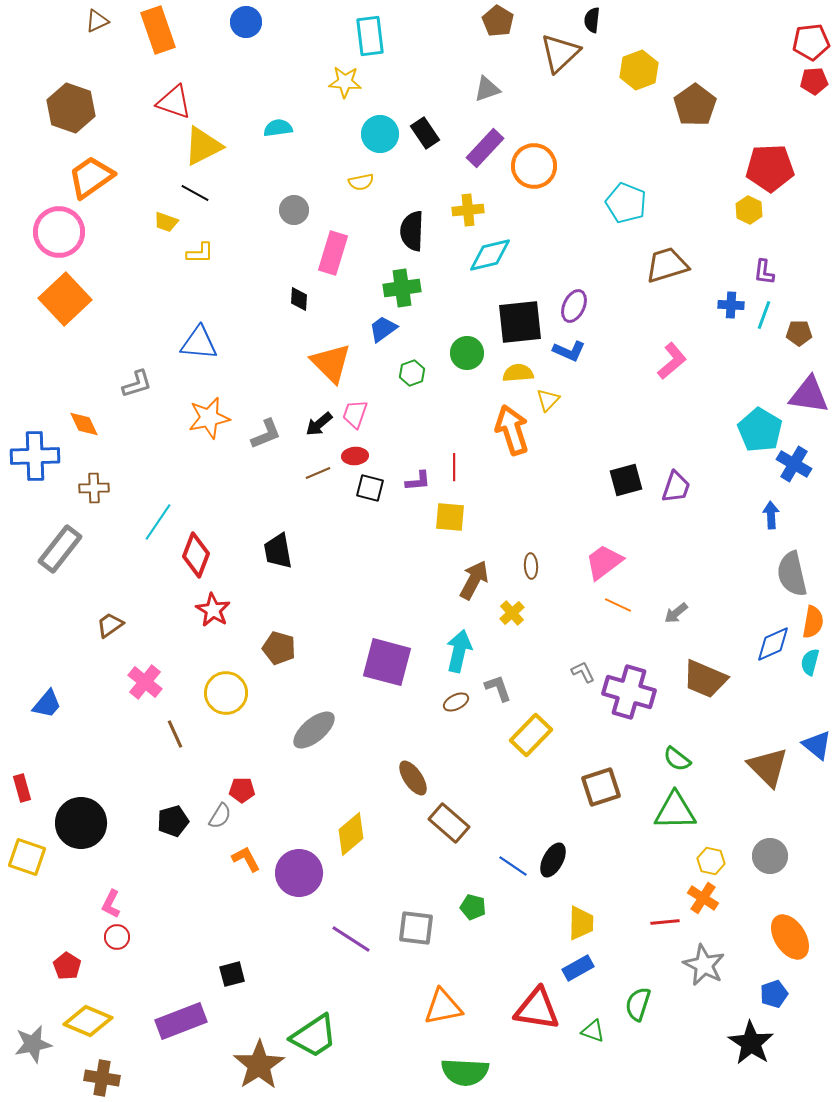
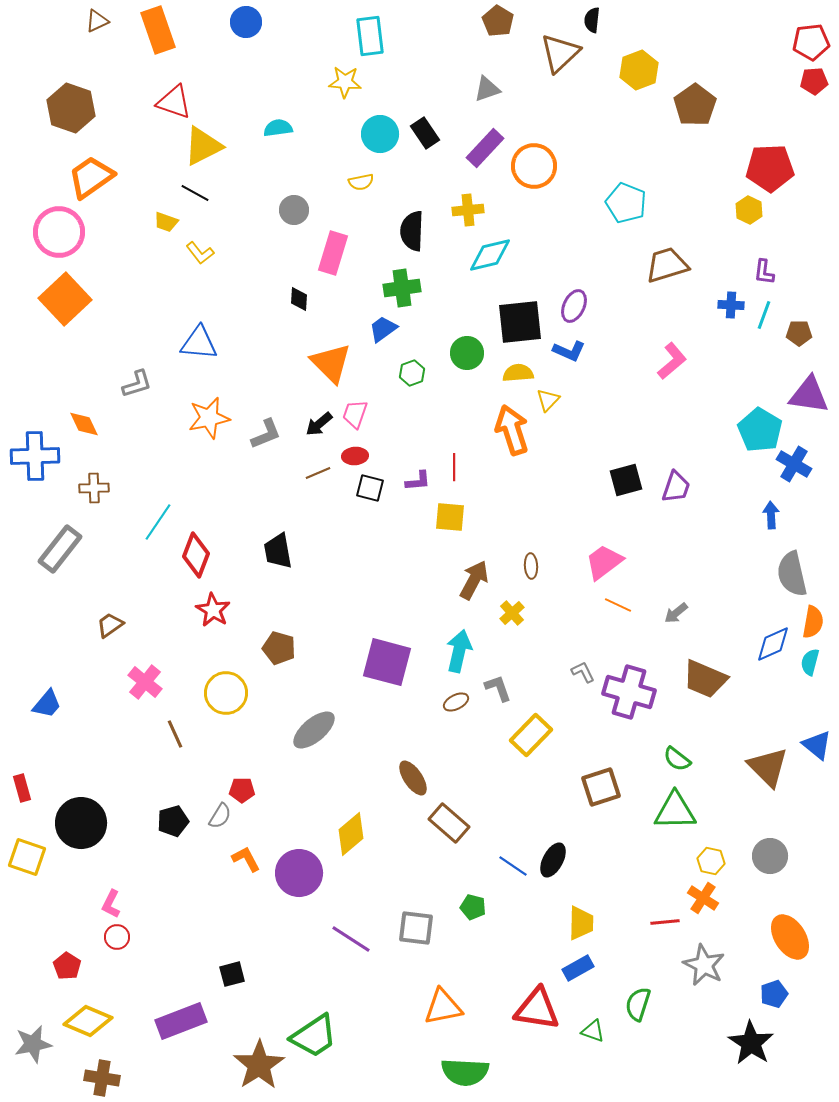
yellow L-shape at (200, 253): rotated 52 degrees clockwise
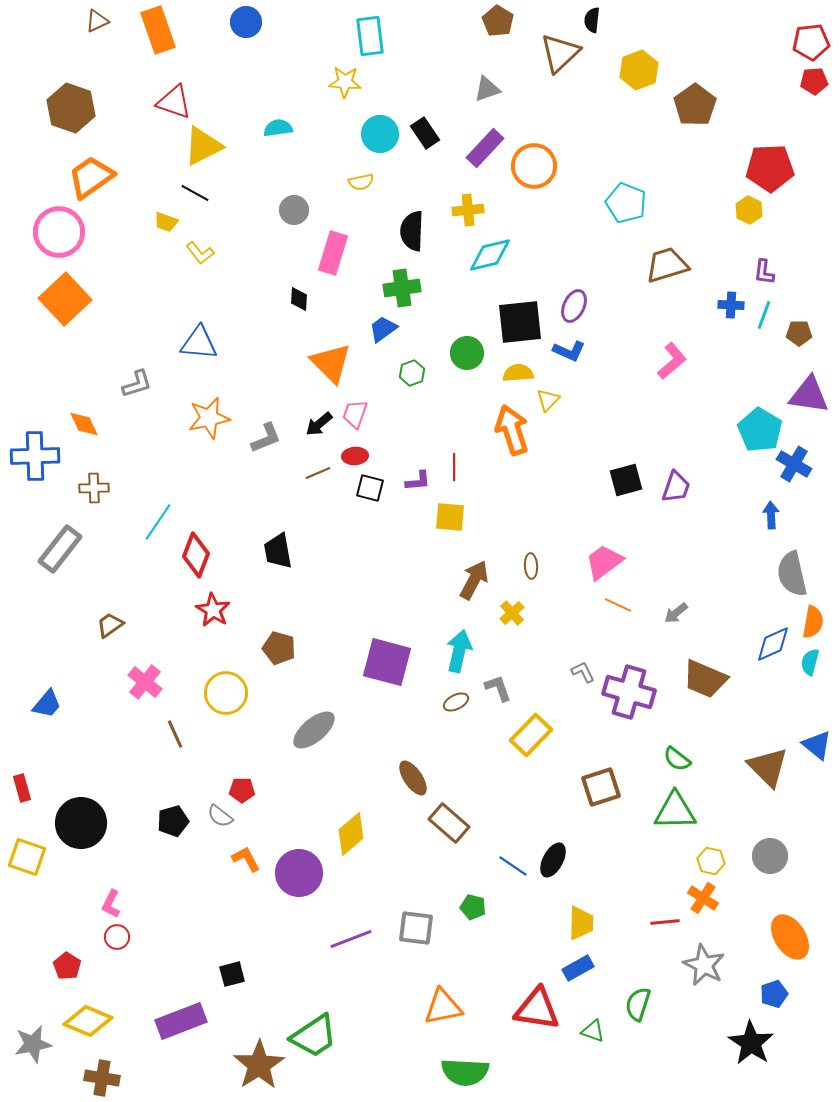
gray L-shape at (266, 434): moved 4 px down
gray semicircle at (220, 816): rotated 96 degrees clockwise
purple line at (351, 939): rotated 54 degrees counterclockwise
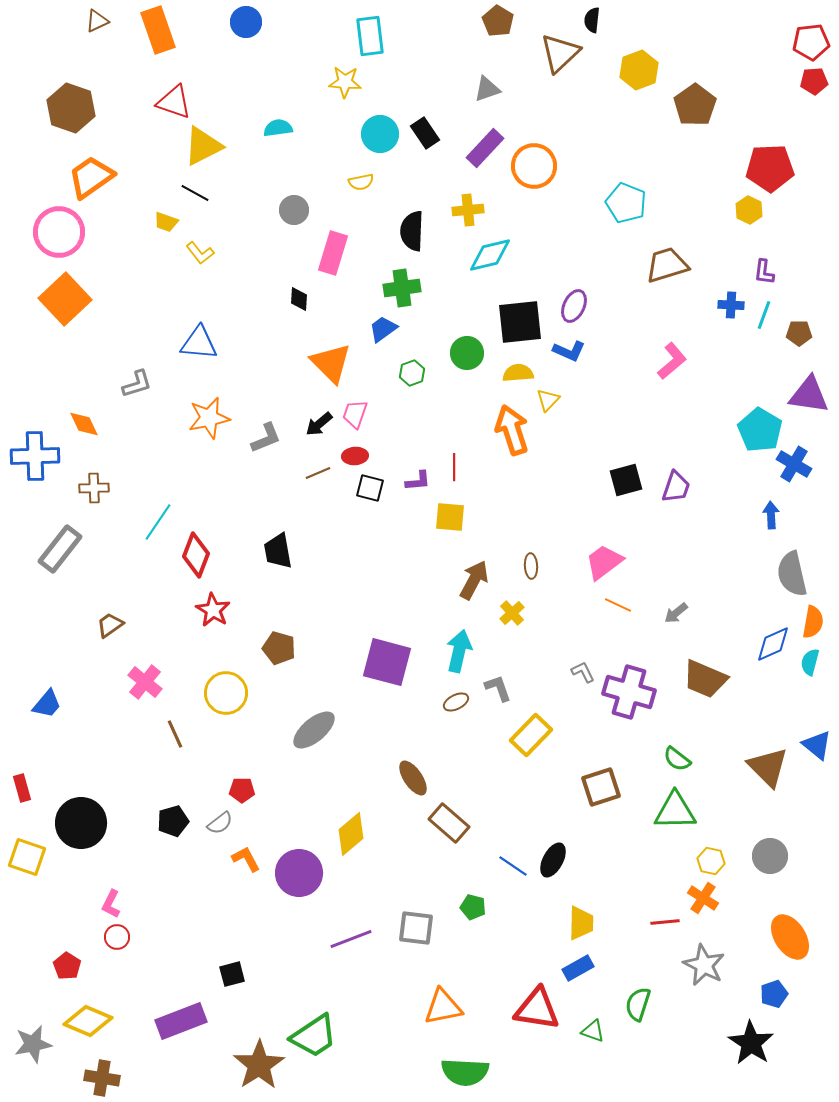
gray semicircle at (220, 816): moved 7 px down; rotated 76 degrees counterclockwise
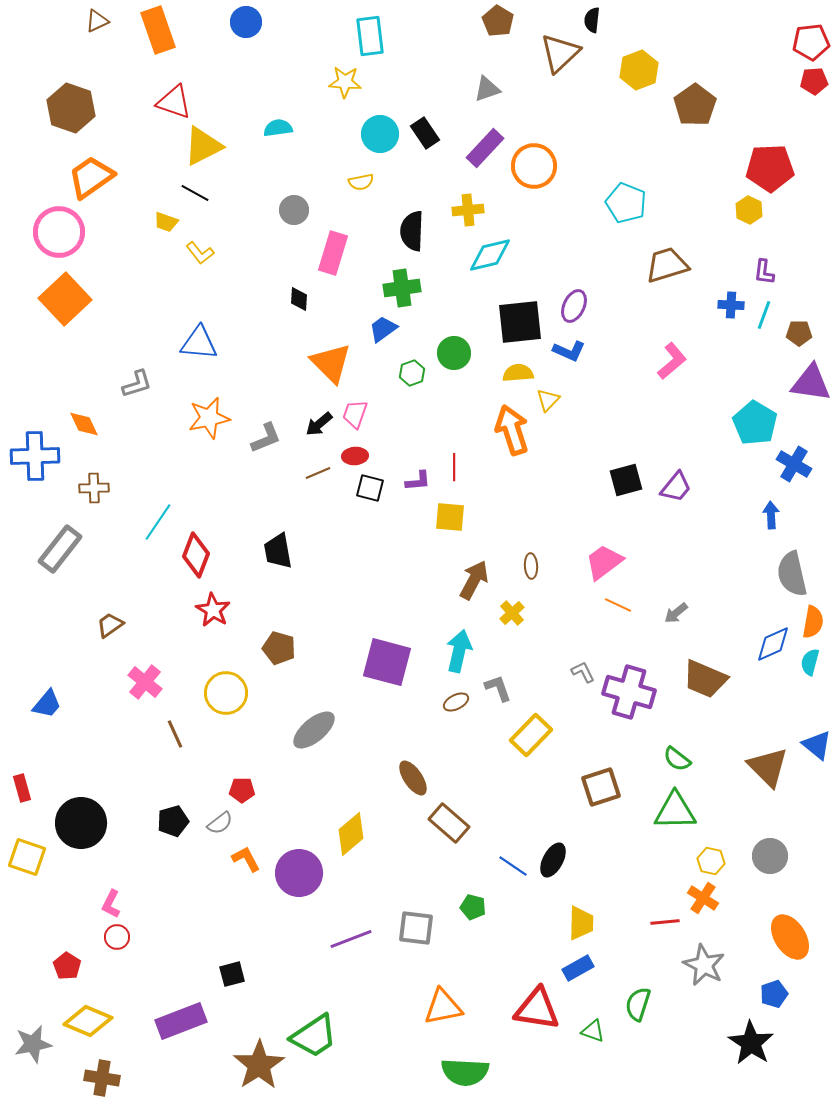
green circle at (467, 353): moved 13 px left
purple triangle at (809, 395): moved 2 px right, 12 px up
cyan pentagon at (760, 430): moved 5 px left, 7 px up
purple trapezoid at (676, 487): rotated 20 degrees clockwise
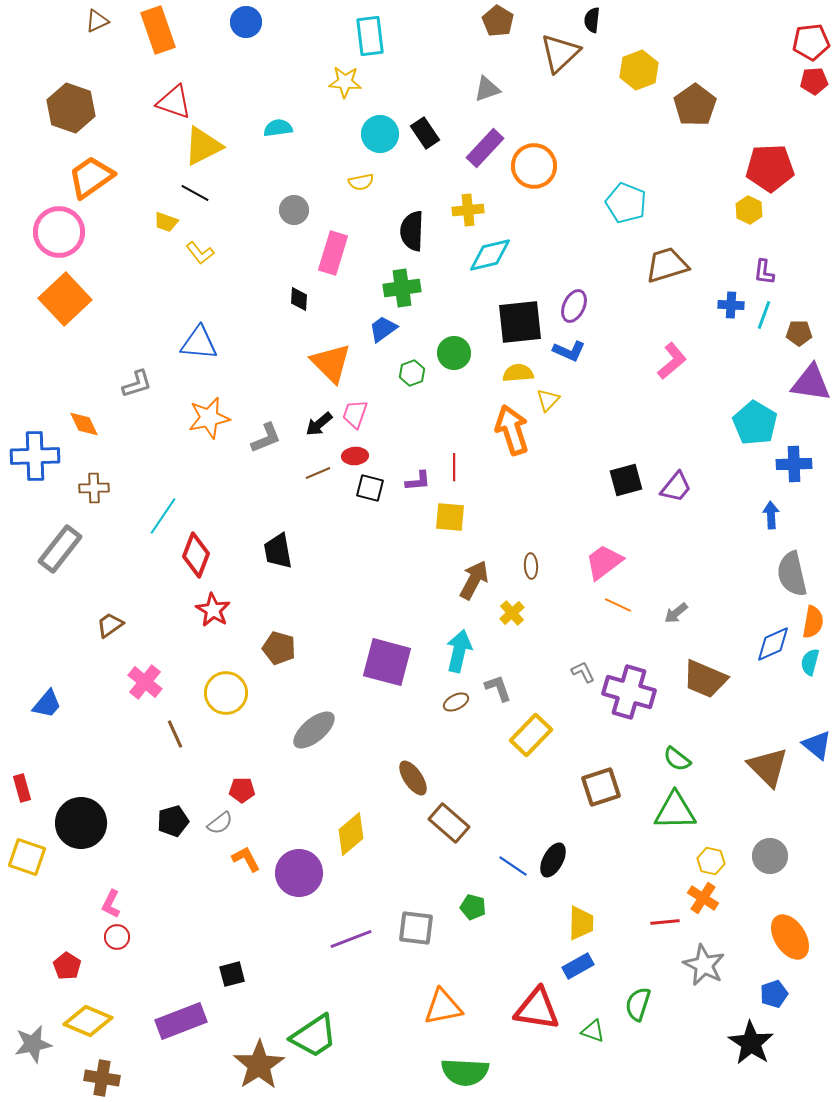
blue cross at (794, 464): rotated 32 degrees counterclockwise
cyan line at (158, 522): moved 5 px right, 6 px up
blue rectangle at (578, 968): moved 2 px up
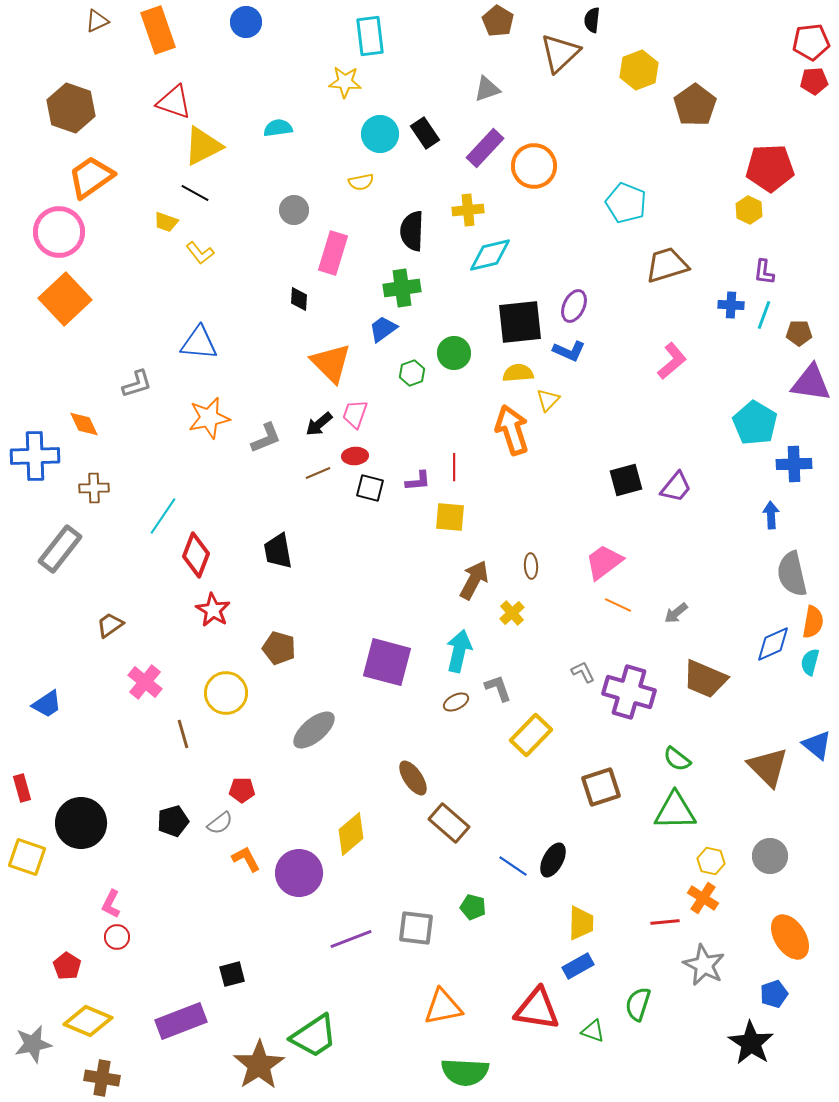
blue trapezoid at (47, 704): rotated 16 degrees clockwise
brown line at (175, 734): moved 8 px right; rotated 8 degrees clockwise
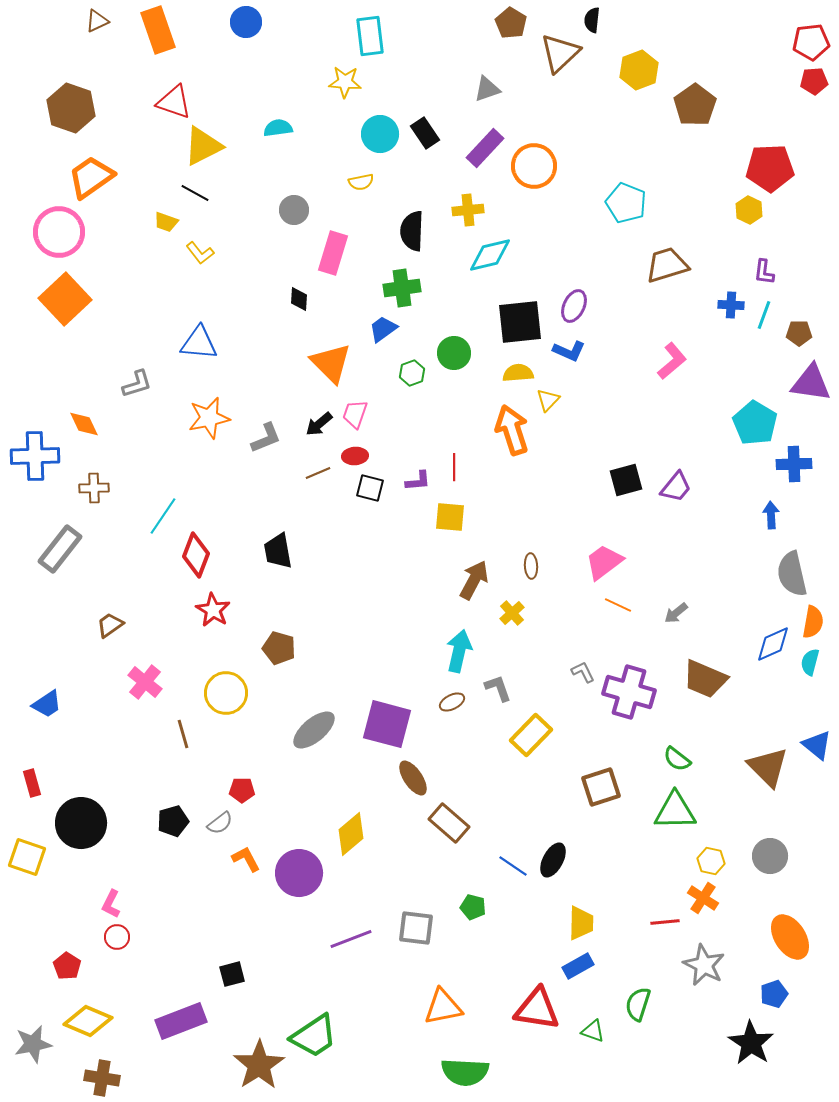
brown pentagon at (498, 21): moved 13 px right, 2 px down
purple square at (387, 662): moved 62 px down
brown ellipse at (456, 702): moved 4 px left
red rectangle at (22, 788): moved 10 px right, 5 px up
